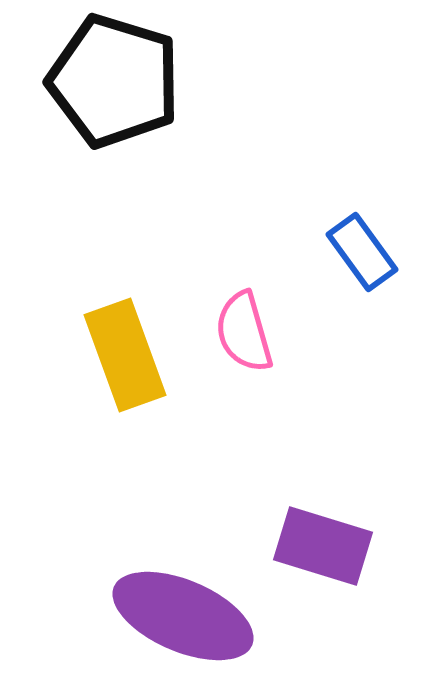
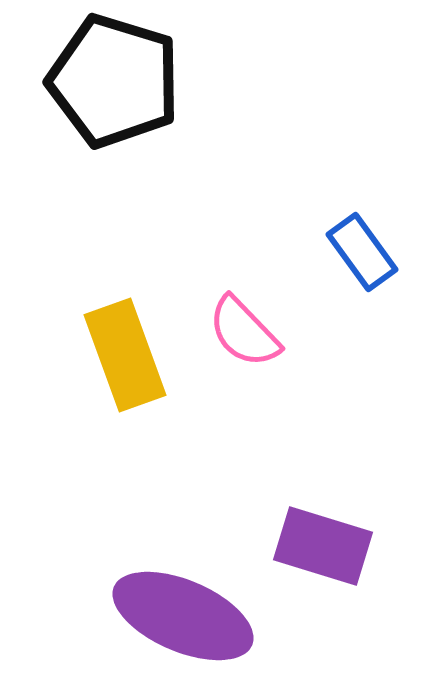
pink semicircle: rotated 28 degrees counterclockwise
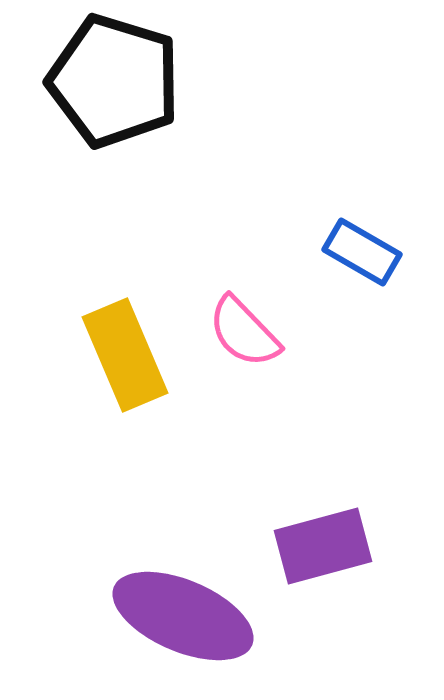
blue rectangle: rotated 24 degrees counterclockwise
yellow rectangle: rotated 3 degrees counterclockwise
purple rectangle: rotated 32 degrees counterclockwise
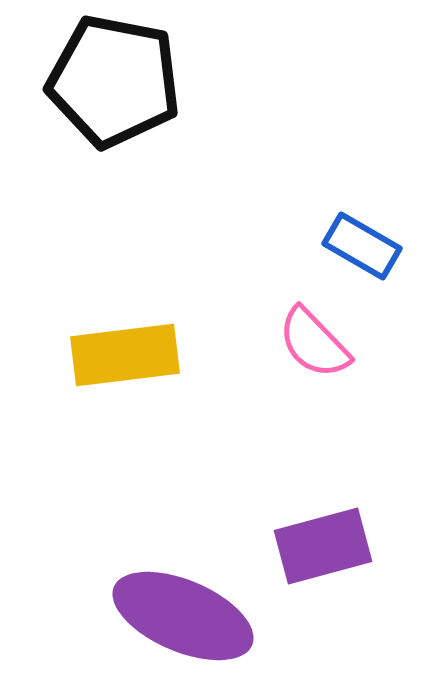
black pentagon: rotated 6 degrees counterclockwise
blue rectangle: moved 6 px up
pink semicircle: moved 70 px right, 11 px down
yellow rectangle: rotated 74 degrees counterclockwise
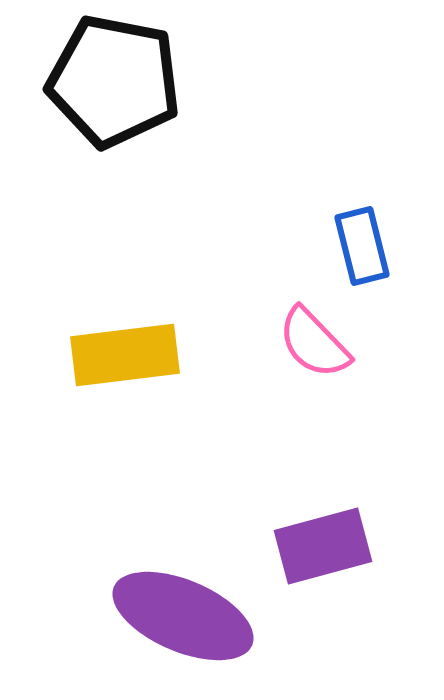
blue rectangle: rotated 46 degrees clockwise
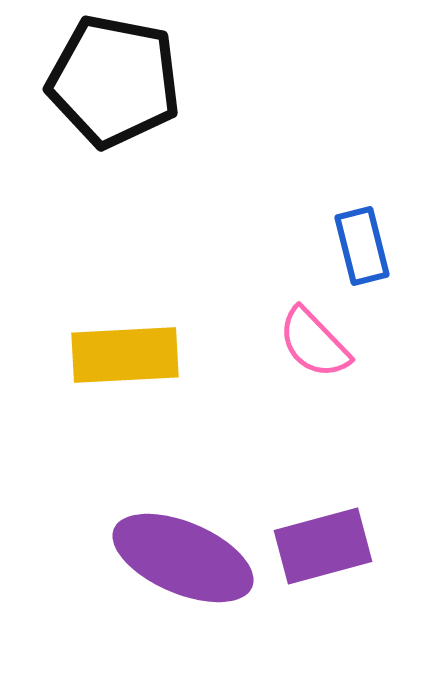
yellow rectangle: rotated 4 degrees clockwise
purple ellipse: moved 58 px up
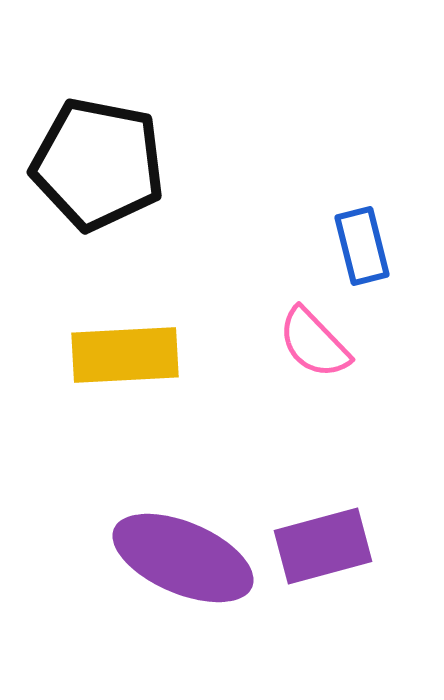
black pentagon: moved 16 px left, 83 px down
